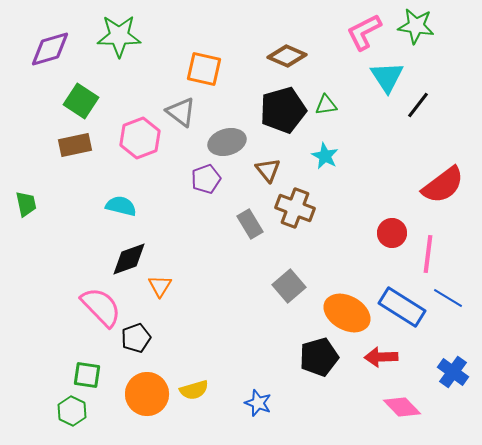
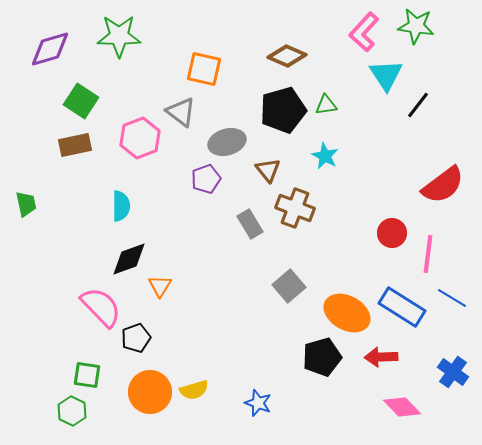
pink L-shape at (364, 32): rotated 21 degrees counterclockwise
cyan triangle at (387, 77): moved 1 px left, 2 px up
cyan semicircle at (121, 206): rotated 76 degrees clockwise
blue line at (448, 298): moved 4 px right
black pentagon at (319, 357): moved 3 px right
orange circle at (147, 394): moved 3 px right, 2 px up
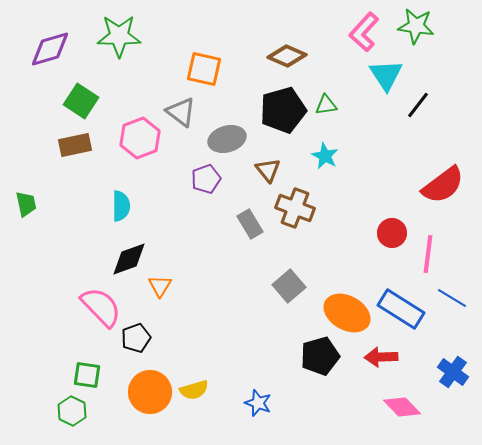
gray ellipse at (227, 142): moved 3 px up
blue rectangle at (402, 307): moved 1 px left, 2 px down
black pentagon at (322, 357): moved 2 px left, 1 px up
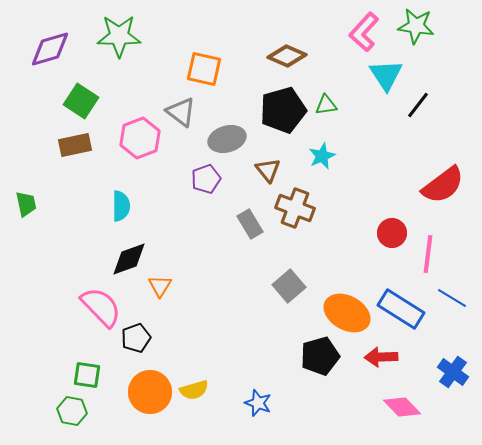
cyan star at (325, 156): moved 3 px left; rotated 20 degrees clockwise
green hexagon at (72, 411): rotated 16 degrees counterclockwise
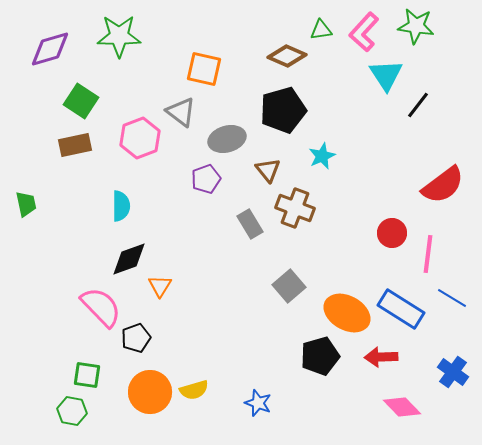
green triangle at (326, 105): moved 5 px left, 75 px up
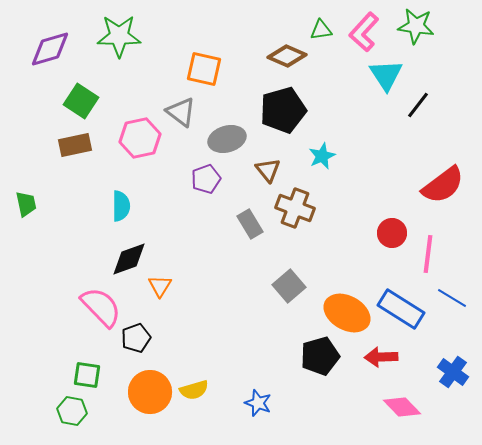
pink hexagon at (140, 138): rotated 9 degrees clockwise
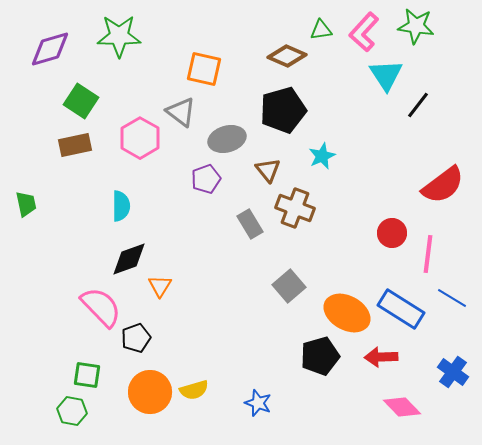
pink hexagon at (140, 138): rotated 18 degrees counterclockwise
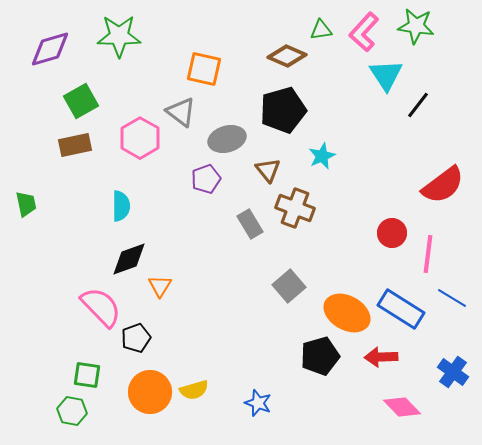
green square at (81, 101): rotated 28 degrees clockwise
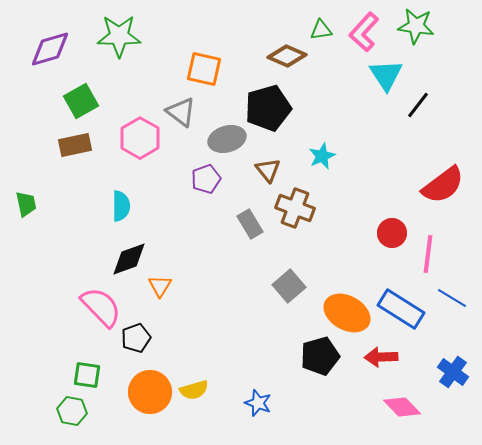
black pentagon at (283, 110): moved 15 px left, 2 px up
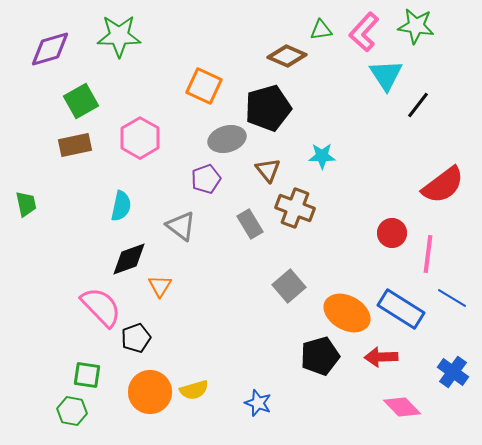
orange square at (204, 69): moved 17 px down; rotated 12 degrees clockwise
gray triangle at (181, 112): moved 114 px down
cyan star at (322, 156): rotated 24 degrees clockwise
cyan semicircle at (121, 206): rotated 12 degrees clockwise
